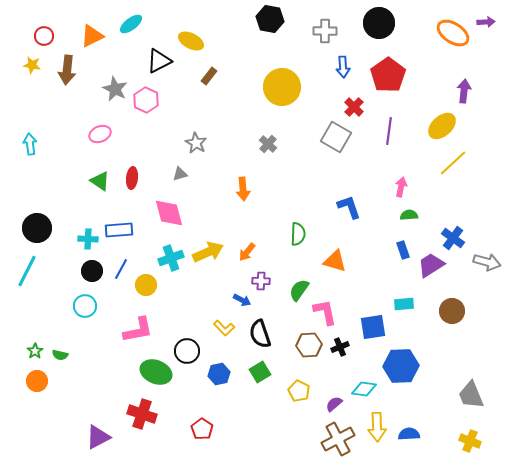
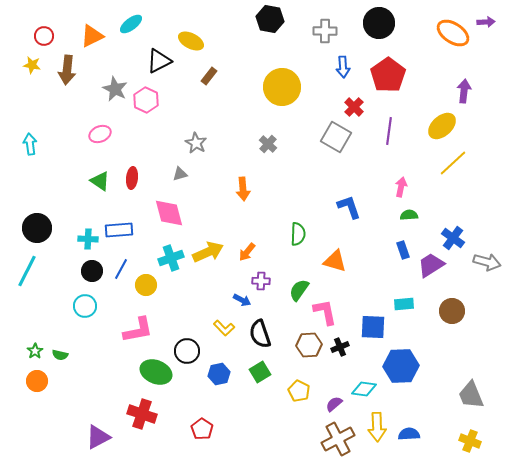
blue square at (373, 327): rotated 12 degrees clockwise
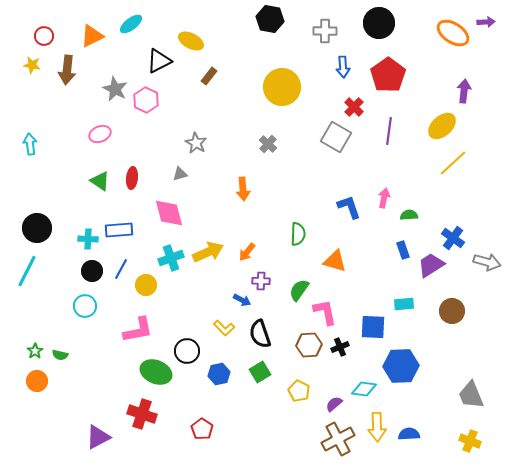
pink arrow at (401, 187): moved 17 px left, 11 px down
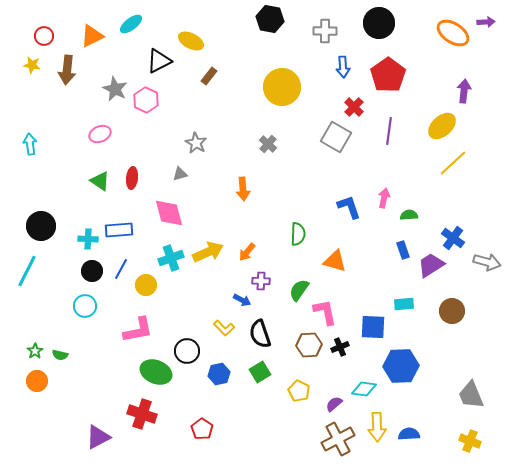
black circle at (37, 228): moved 4 px right, 2 px up
